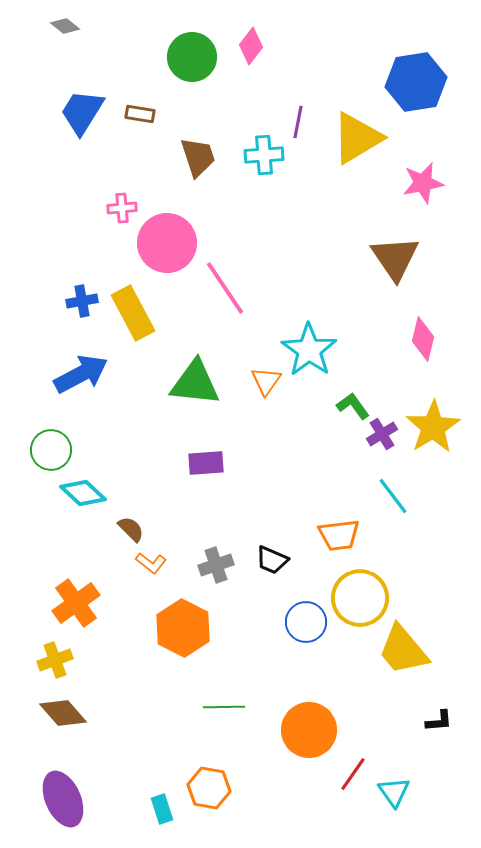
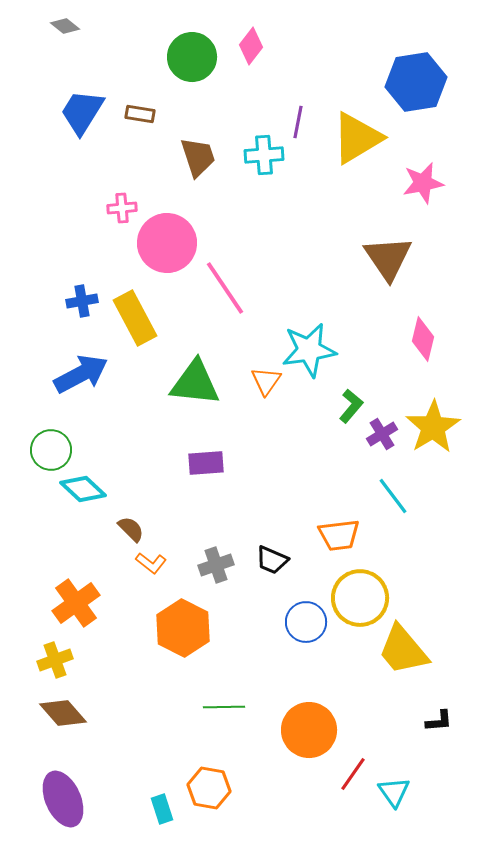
brown triangle at (395, 258): moved 7 px left
yellow rectangle at (133, 313): moved 2 px right, 5 px down
cyan star at (309, 350): rotated 28 degrees clockwise
green L-shape at (353, 406): moved 2 px left; rotated 76 degrees clockwise
cyan diamond at (83, 493): moved 4 px up
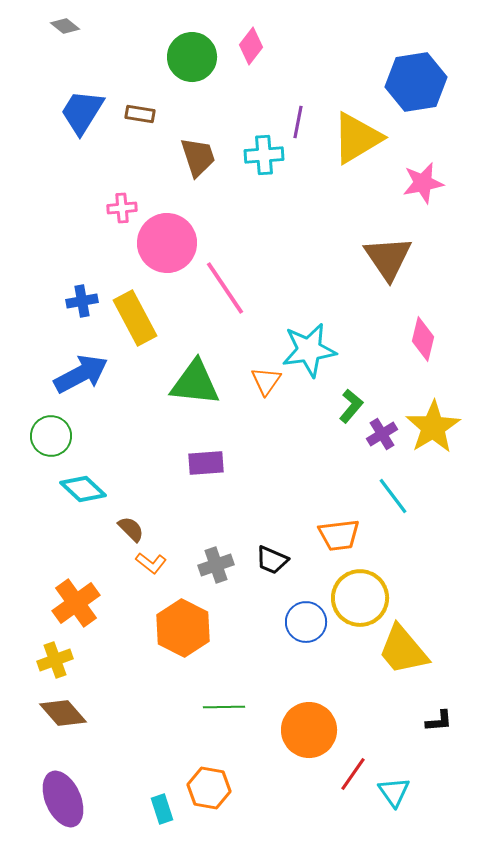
green circle at (51, 450): moved 14 px up
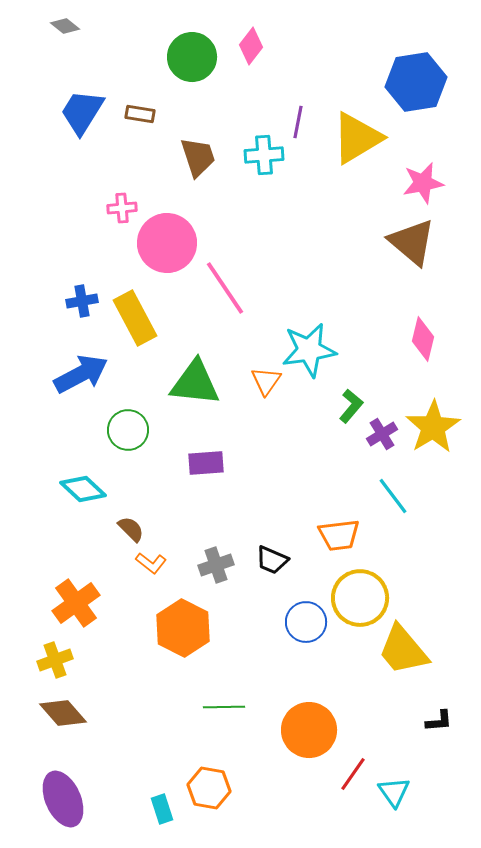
brown triangle at (388, 258): moved 24 px right, 16 px up; rotated 16 degrees counterclockwise
green circle at (51, 436): moved 77 px right, 6 px up
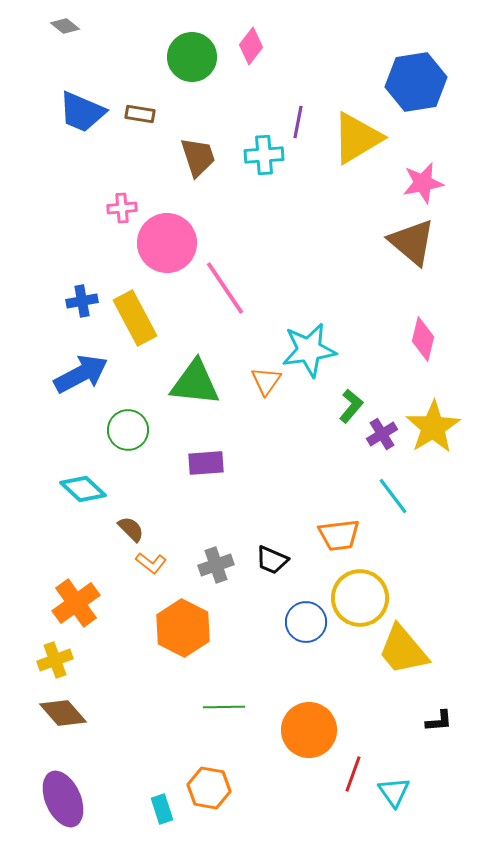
blue trapezoid at (82, 112): rotated 99 degrees counterclockwise
red line at (353, 774): rotated 15 degrees counterclockwise
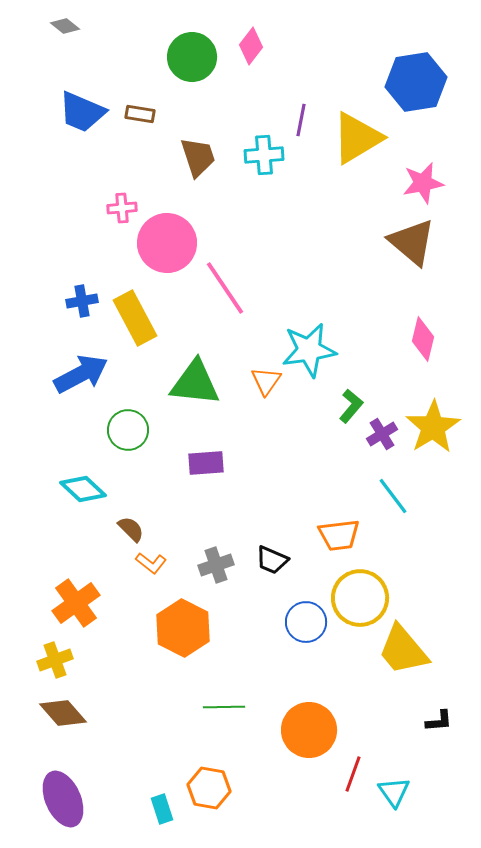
purple line at (298, 122): moved 3 px right, 2 px up
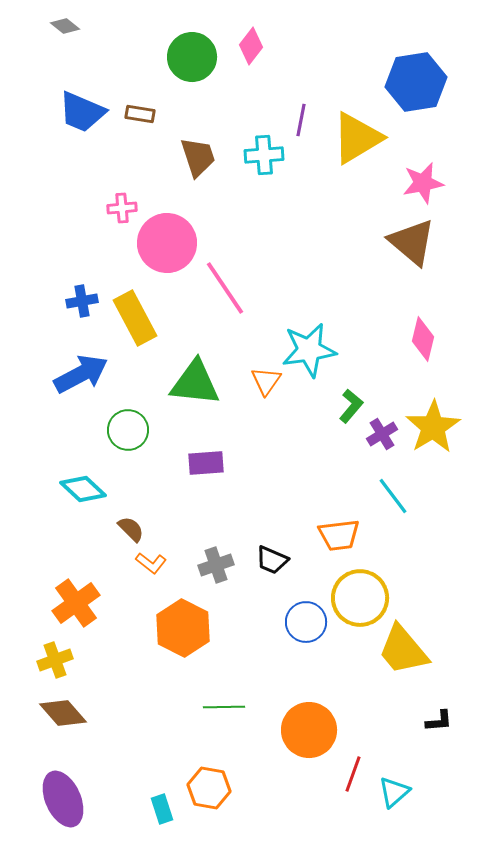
cyan triangle at (394, 792): rotated 24 degrees clockwise
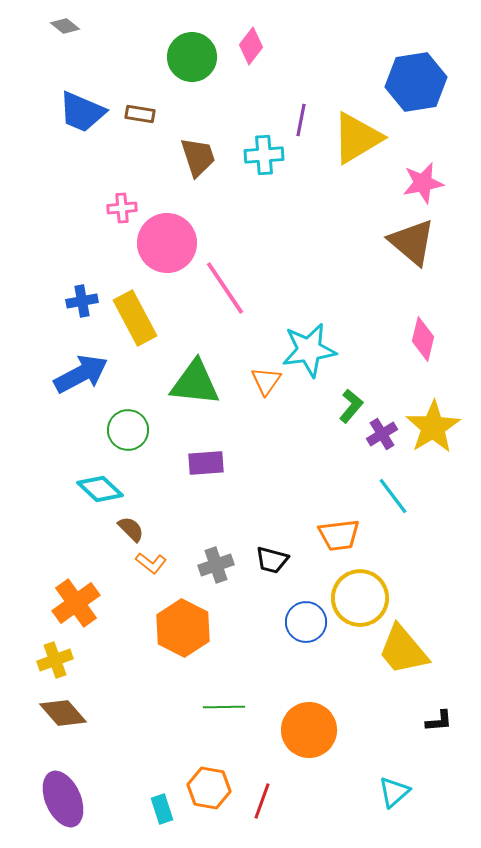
cyan diamond at (83, 489): moved 17 px right
black trapezoid at (272, 560): rotated 8 degrees counterclockwise
red line at (353, 774): moved 91 px left, 27 px down
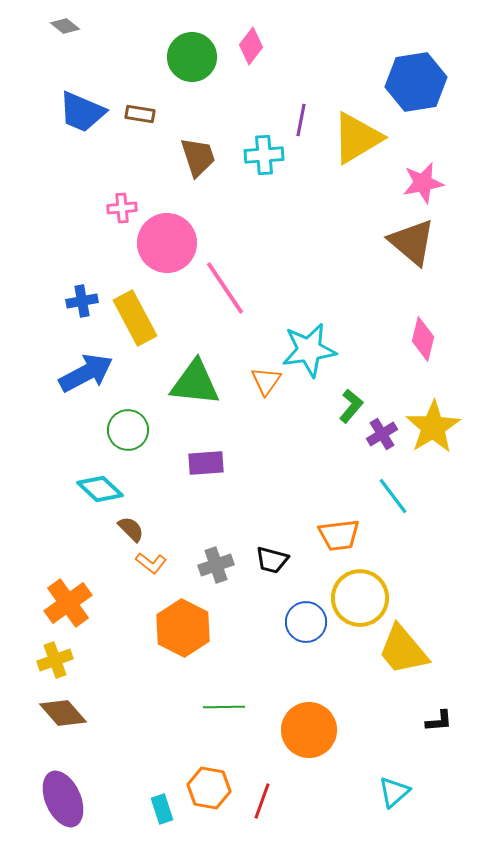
blue arrow at (81, 374): moved 5 px right, 1 px up
orange cross at (76, 603): moved 8 px left
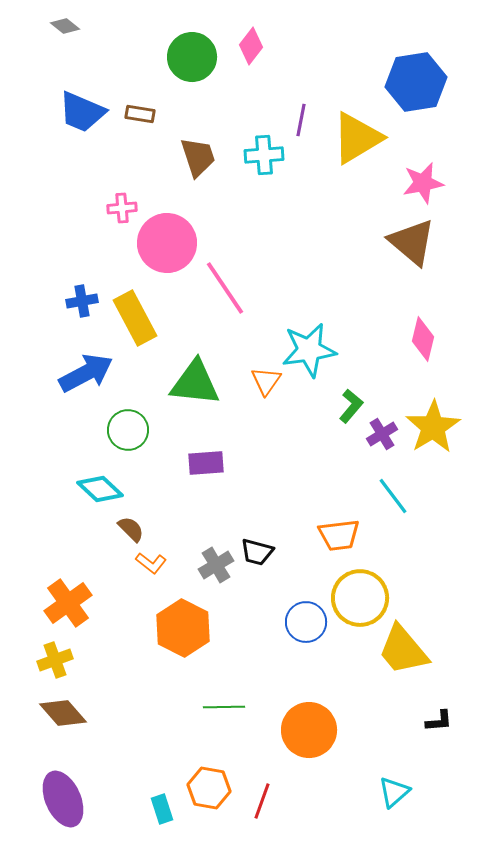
black trapezoid at (272, 560): moved 15 px left, 8 px up
gray cross at (216, 565): rotated 12 degrees counterclockwise
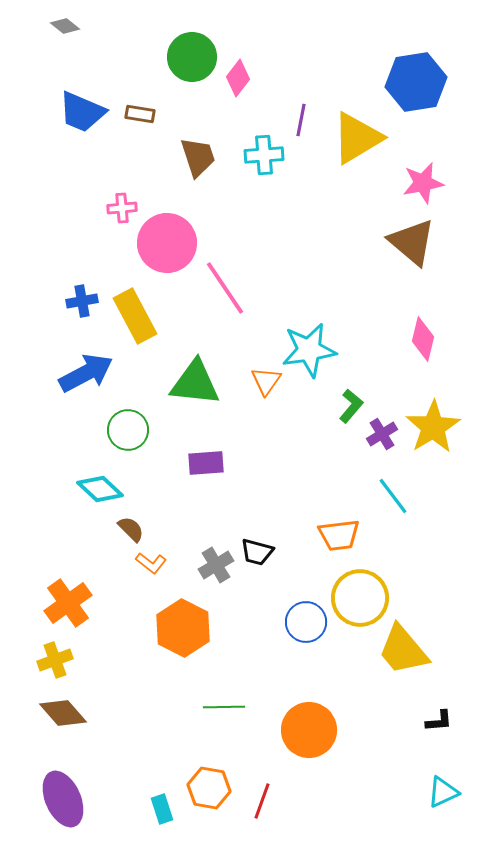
pink diamond at (251, 46): moved 13 px left, 32 px down
yellow rectangle at (135, 318): moved 2 px up
cyan triangle at (394, 792): moved 49 px right; rotated 16 degrees clockwise
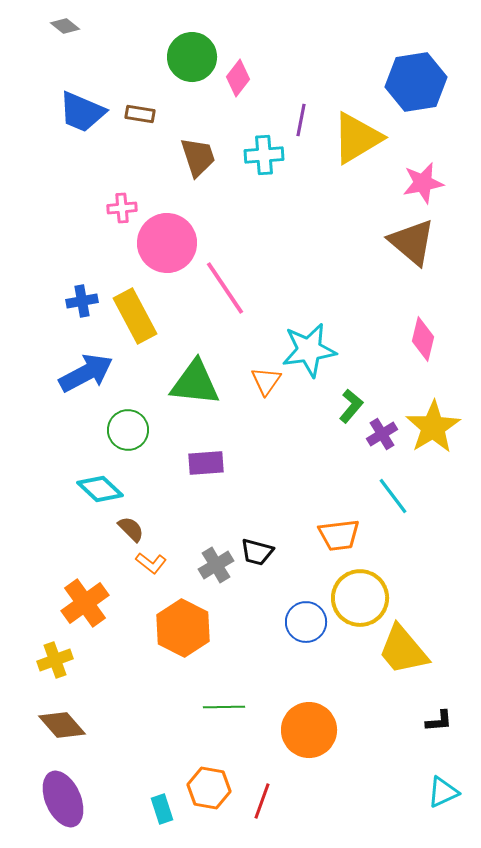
orange cross at (68, 603): moved 17 px right
brown diamond at (63, 713): moved 1 px left, 12 px down
